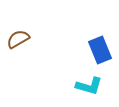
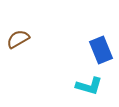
blue rectangle: moved 1 px right
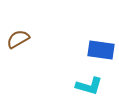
blue rectangle: rotated 60 degrees counterclockwise
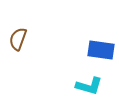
brown semicircle: rotated 40 degrees counterclockwise
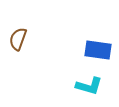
blue rectangle: moved 3 px left
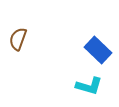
blue rectangle: rotated 36 degrees clockwise
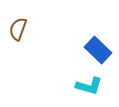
brown semicircle: moved 10 px up
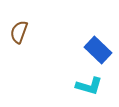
brown semicircle: moved 1 px right, 3 px down
